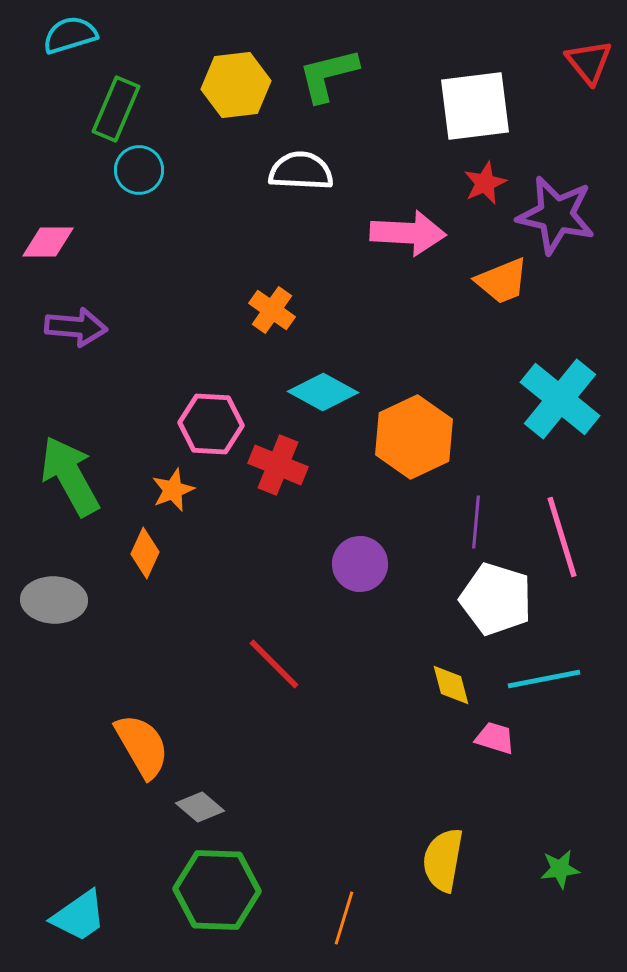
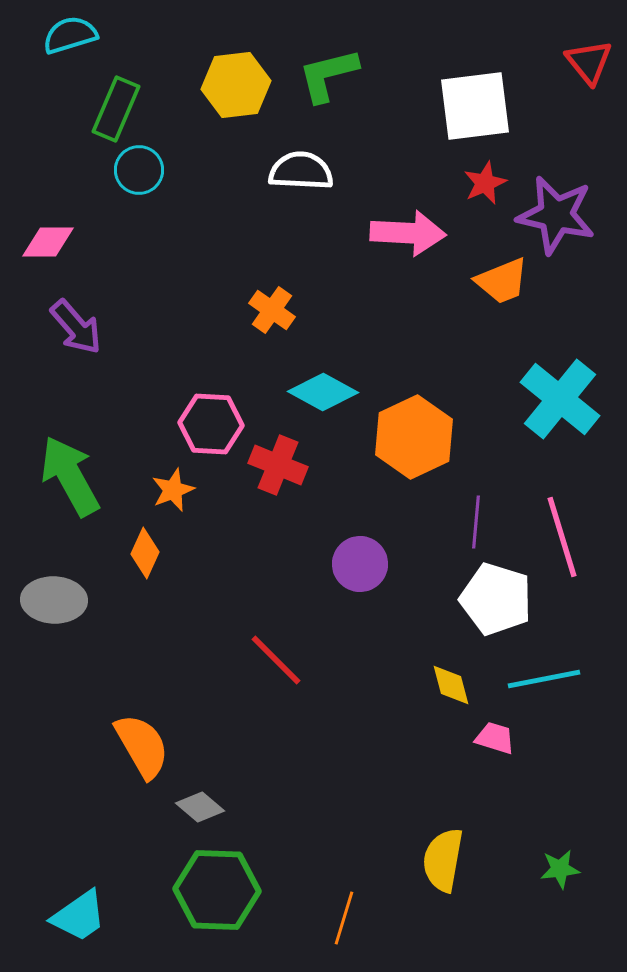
purple arrow: rotated 44 degrees clockwise
red line: moved 2 px right, 4 px up
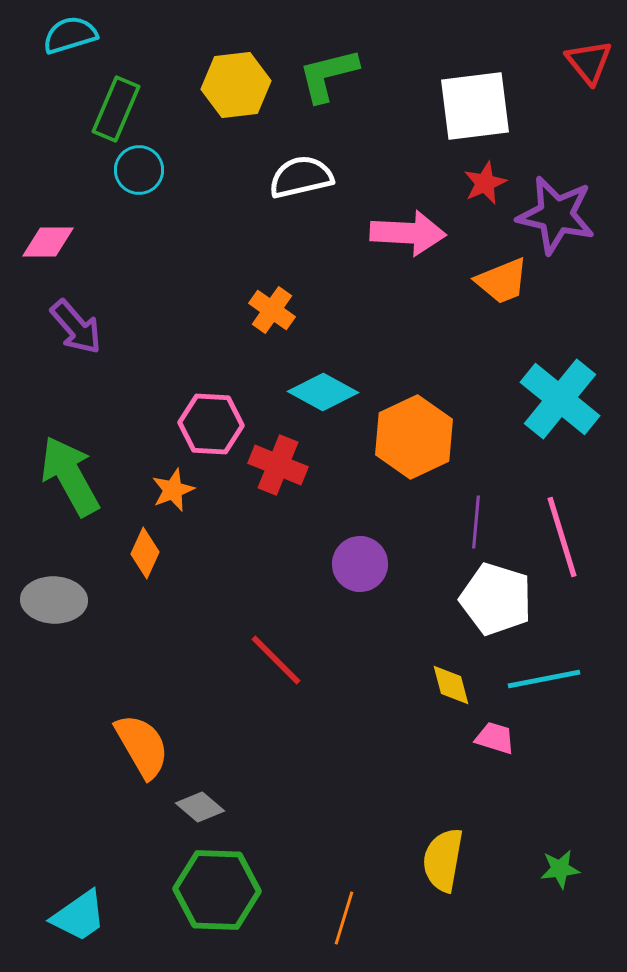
white semicircle: moved 6 px down; rotated 16 degrees counterclockwise
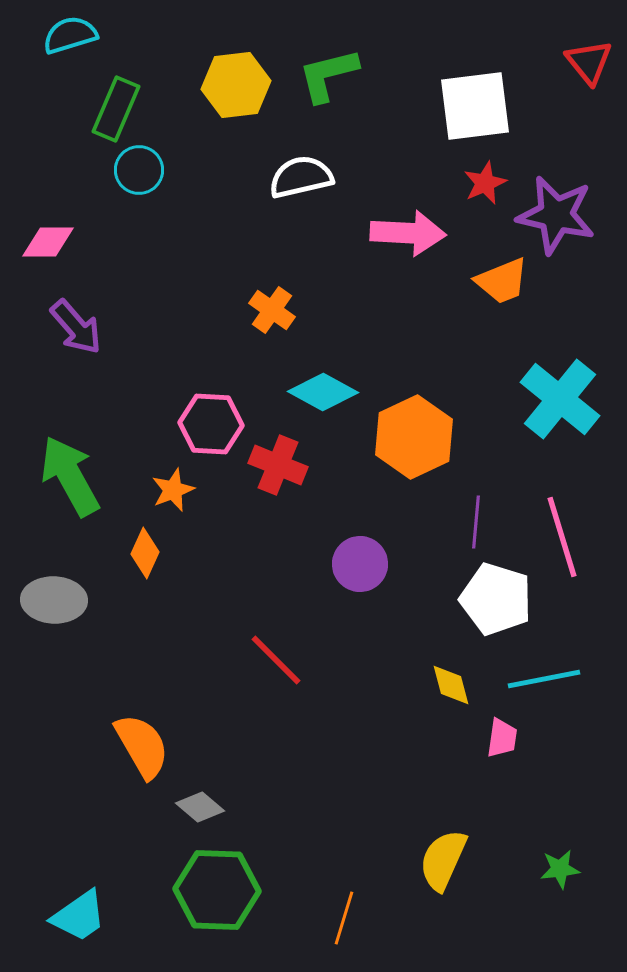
pink trapezoid: moved 7 px right; rotated 81 degrees clockwise
yellow semicircle: rotated 14 degrees clockwise
